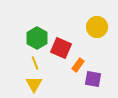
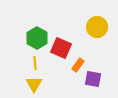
yellow line: rotated 16 degrees clockwise
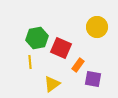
green hexagon: rotated 20 degrees clockwise
yellow line: moved 5 px left, 1 px up
yellow triangle: moved 18 px right; rotated 24 degrees clockwise
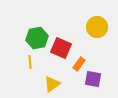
orange rectangle: moved 1 px right, 1 px up
